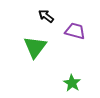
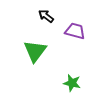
green triangle: moved 4 px down
green star: rotated 18 degrees counterclockwise
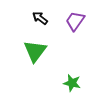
black arrow: moved 6 px left, 2 px down
purple trapezoid: moved 10 px up; rotated 70 degrees counterclockwise
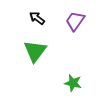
black arrow: moved 3 px left
green star: moved 1 px right
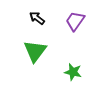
green star: moved 11 px up
